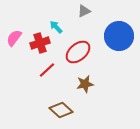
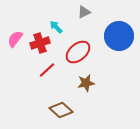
gray triangle: moved 1 px down
pink semicircle: moved 1 px right, 1 px down
brown star: moved 1 px right, 1 px up
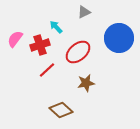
blue circle: moved 2 px down
red cross: moved 2 px down
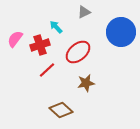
blue circle: moved 2 px right, 6 px up
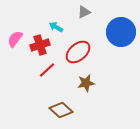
cyan arrow: rotated 16 degrees counterclockwise
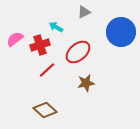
pink semicircle: rotated 18 degrees clockwise
brown diamond: moved 16 px left
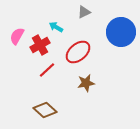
pink semicircle: moved 2 px right, 3 px up; rotated 24 degrees counterclockwise
red cross: rotated 12 degrees counterclockwise
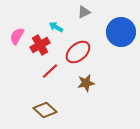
red line: moved 3 px right, 1 px down
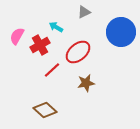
red line: moved 2 px right, 1 px up
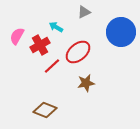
red line: moved 4 px up
brown diamond: rotated 20 degrees counterclockwise
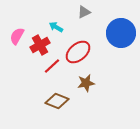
blue circle: moved 1 px down
brown diamond: moved 12 px right, 9 px up
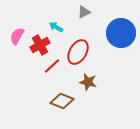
red ellipse: rotated 20 degrees counterclockwise
brown star: moved 2 px right, 1 px up; rotated 24 degrees clockwise
brown diamond: moved 5 px right
